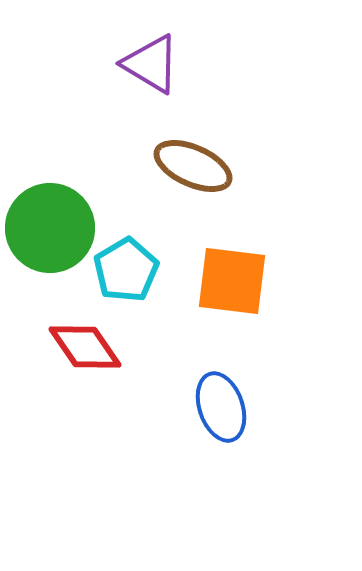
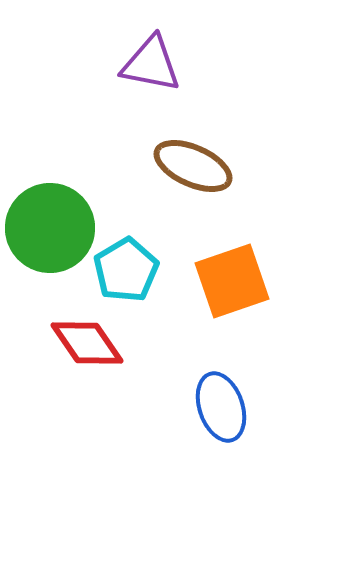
purple triangle: rotated 20 degrees counterclockwise
orange square: rotated 26 degrees counterclockwise
red diamond: moved 2 px right, 4 px up
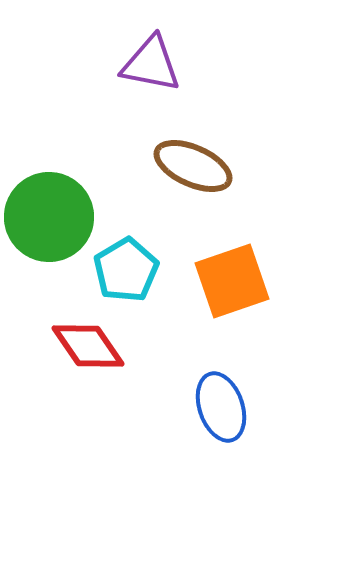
green circle: moved 1 px left, 11 px up
red diamond: moved 1 px right, 3 px down
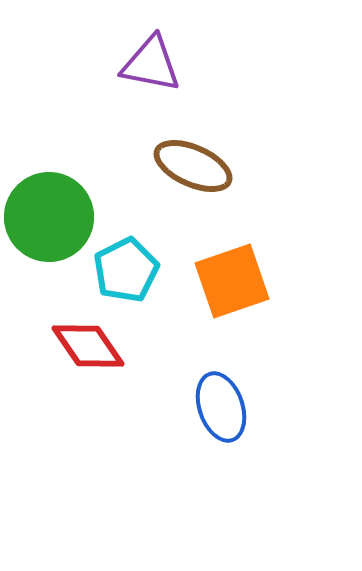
cyan pentagon: rotated 4 degrees clockwise
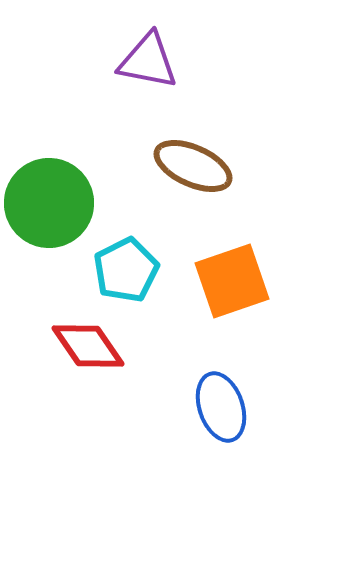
purple triangle: moved 3 px left, 3 px up
green circle: moved 14 px up
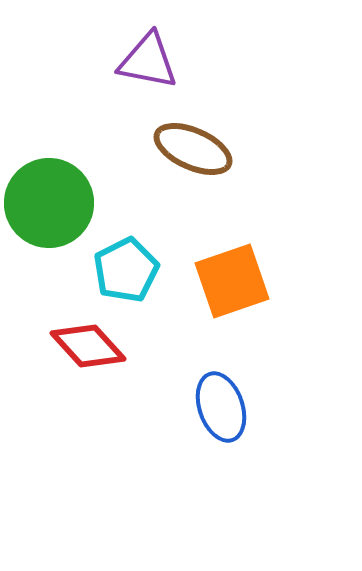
brown ellipse: moved 17 px up
red diamond: rotated 8 degrees counterclockwise
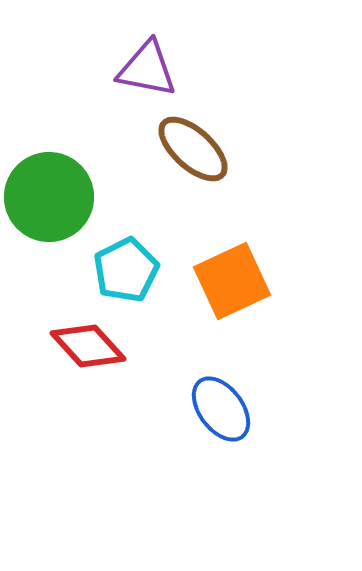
purple triangle: moved 1 px left, 8 px down
brown ellipse: rotated 18 degrees clockwise
green circle: moved 6 px up
orange square: rotated 6 degrees counterclockwise
blue ellipse: moved 2 px down; rotated 18 degrees counterclockwise
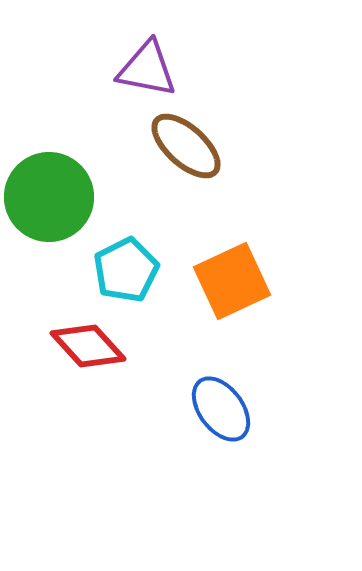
brown ellipse: moved 7 px left, 3 px up
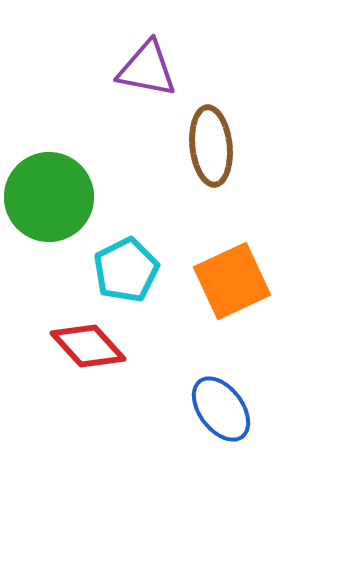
brown ellipse: moved 25 px right; rotated 42 degrees clockwise
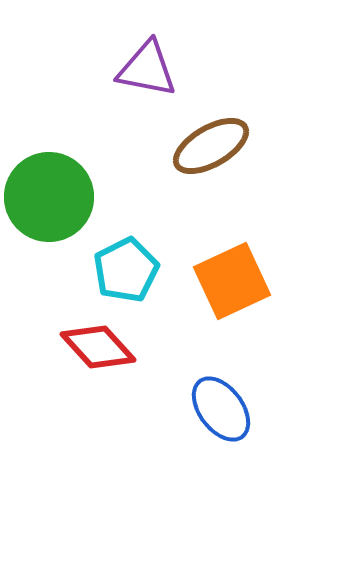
brown ellipse: rotated 66 degrees clockwise
red diamond: moved 10 px right, 1 px down
